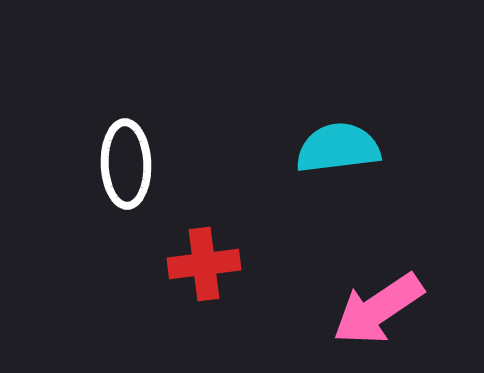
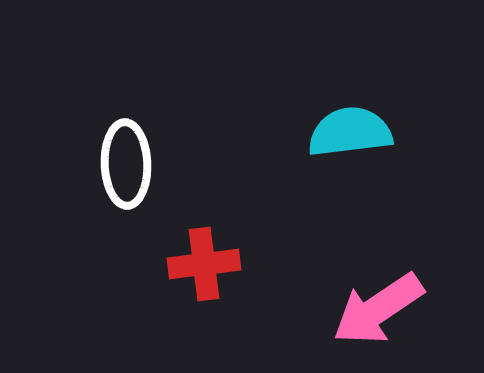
cyan semicircle: moved 12 px right, 16 px up
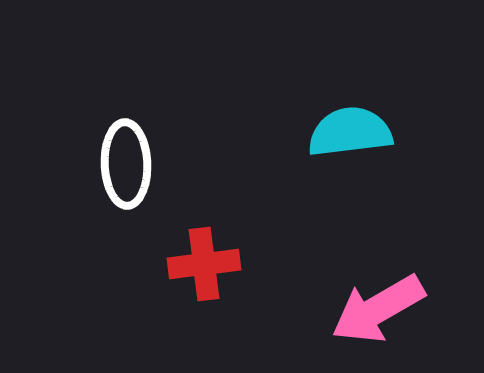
pink arrow: rotated 4 degrees clockwise
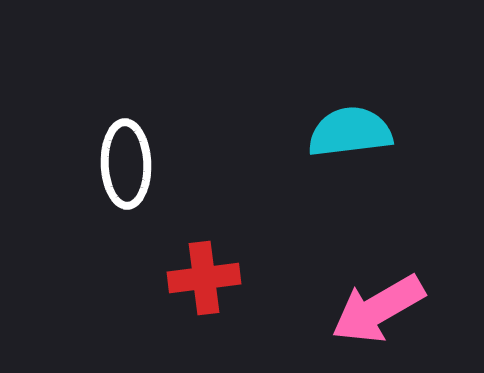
red cross: moved 14 px down
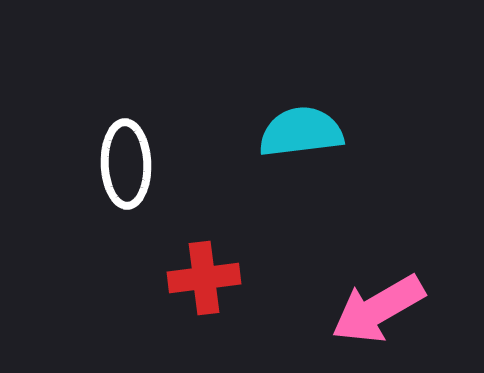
cyan semicircle: moved 49 px left
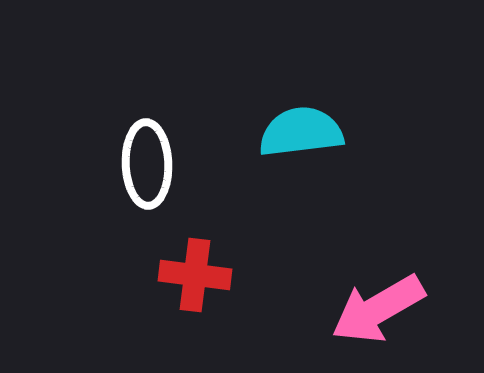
white ellipse: moved 21 px right
red cross: moved 9 px left, 3 px up; rotated 14 degrees clockwise
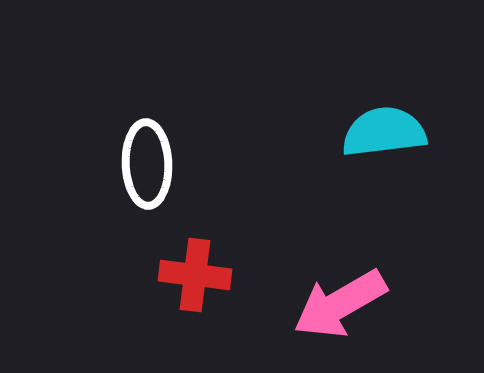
cyan semicircle: moved 83 px right
pink arrow: moved 38 px left, 5 px up
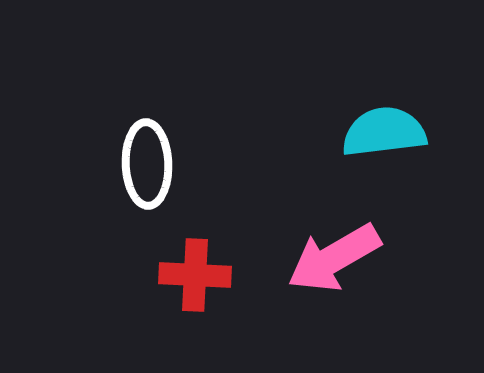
red cross: rotated 4 degrees counterclockwise
pink arrow: moved 6 px left, 46 px up
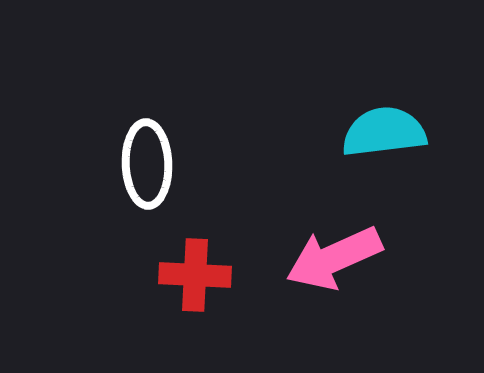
pink arrow: rotated 6 degrees clockwise
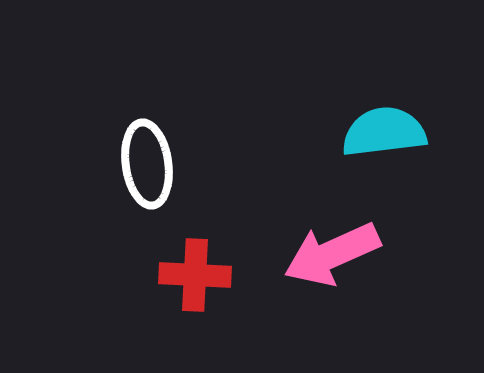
white ellipse: rotated 6 degrees counterclockwise
pink arrow: moved 2 px left, 4 px up
